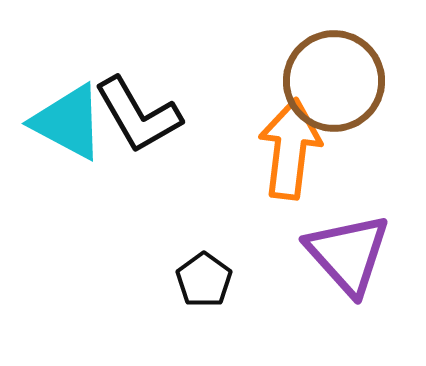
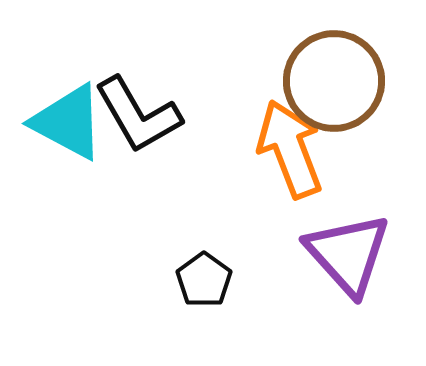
orange arrow: rotated 28 degrees counterclockwise
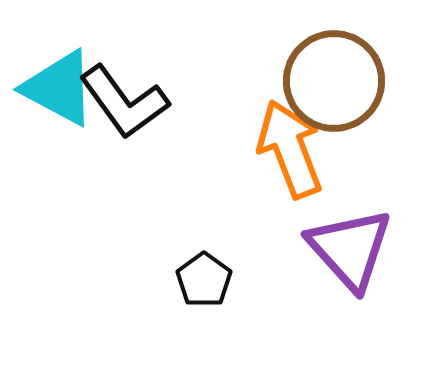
black L-shape: moved 14 px left, 13 px up; rotated 6 degrees counterclockwise
cyan triangle: moved 9 px left, 34 px up
purple triangle: moved 2 px right, 5 px up
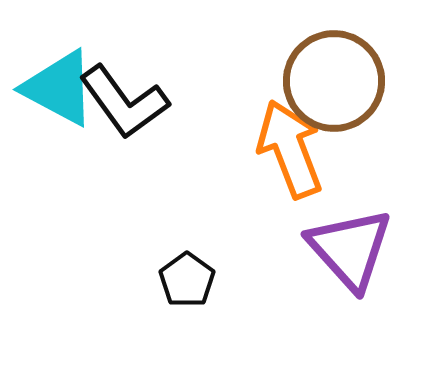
black pentagon: moved 17 px left
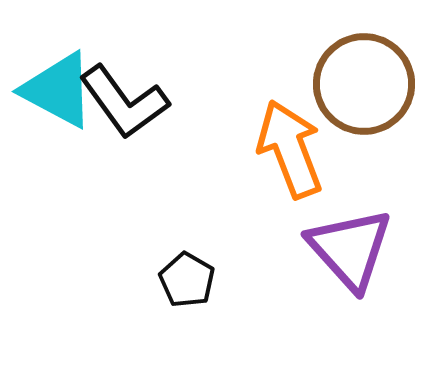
brown circle: moved 30 px right, 3 px down
cyan triangle: moved 1 px left, 2 px down
black pentagon: rotated 6 degrees counterclockwise
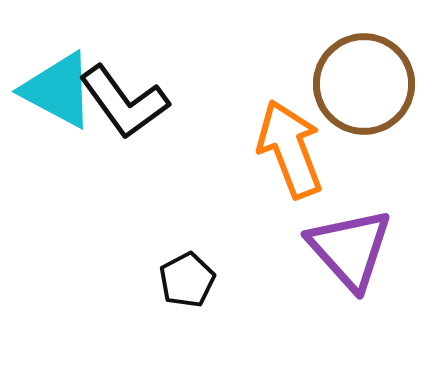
black pentagon: rotated 14 degrees clockwise
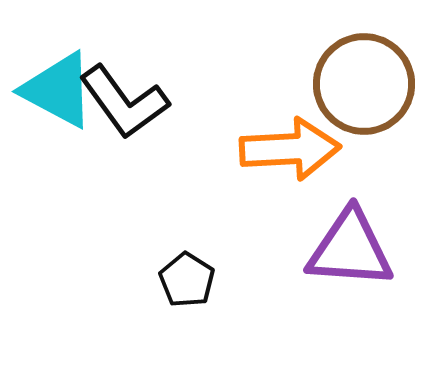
orange arrow: rotated 108 degrees clockwise
purple triangle: rotated 44 degrees counterclockwise
black pentagon: rotated 12 degrees counterclockwise
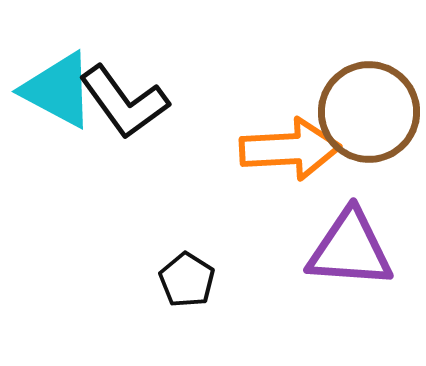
brown circle: moved 5 px right, 28 px down
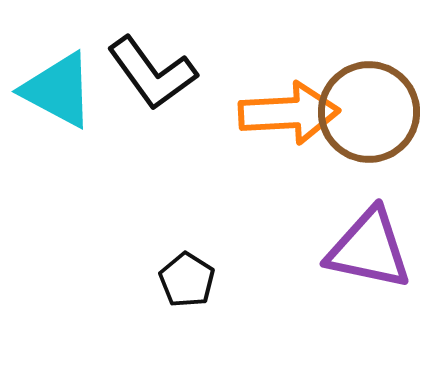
black L-shape: moved 28 px right, 29 px up
orange arrow: moved 1 px left, 36 px up
purple triangle: moved 19 px right; rotated 8 degrees clockwise
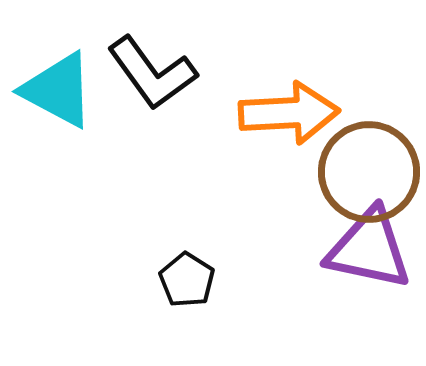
brown circle: moved 60 px down
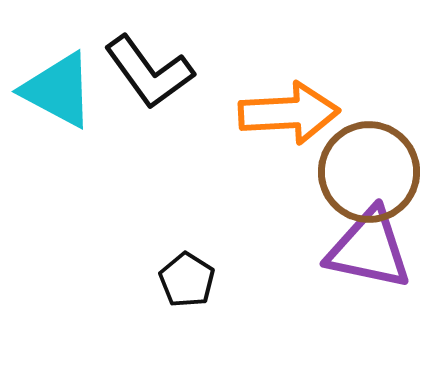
black L-shape: moved 3 px left, 1 px up
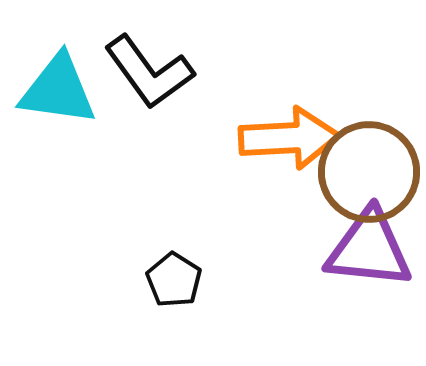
cyan triangle: rotated 20 degrees counterclockwise
orange arrow: moved 25 px down
purple triangle: rotated 6 degrees counterclockwise
black pentagon: moved 13 px left
